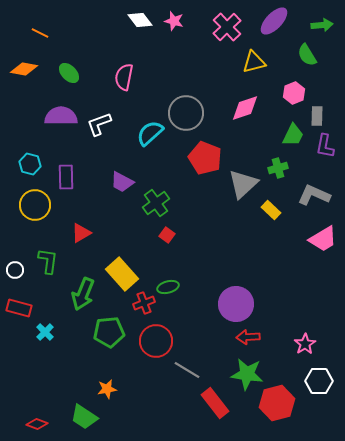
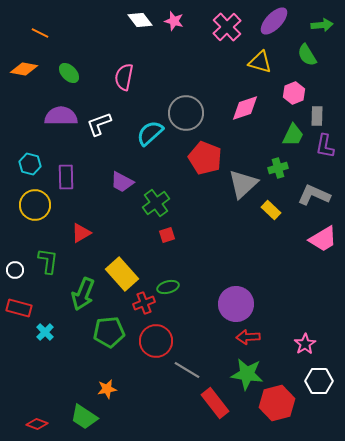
yellow triangle at (254, 62): moved 6 px right; rotated 30 degrees clockwise
red square at (167, 235): rotated 35 degrees clockwise
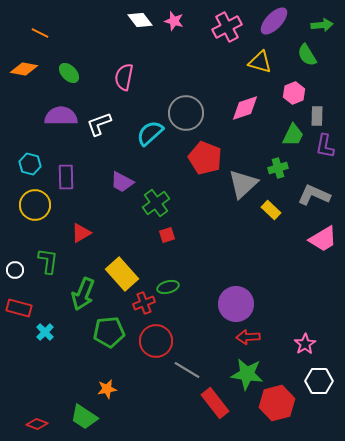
pink cross at (227, 27): rotated 16 degrees clockwise
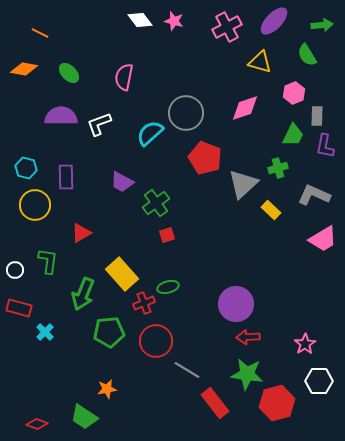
cyan hexagon at (30, 164): moved 4 px left, 4 px down
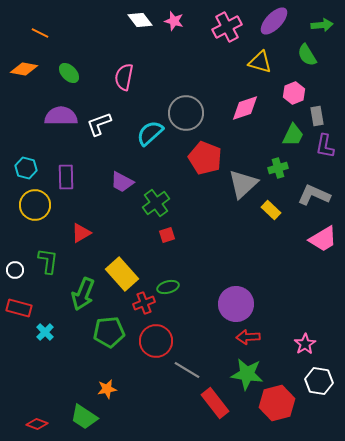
gray rectangle at (317, 116): rotated 12 degrees counterclockwise
white hexagon at (319, 381): rotated 8 degrees clockwise
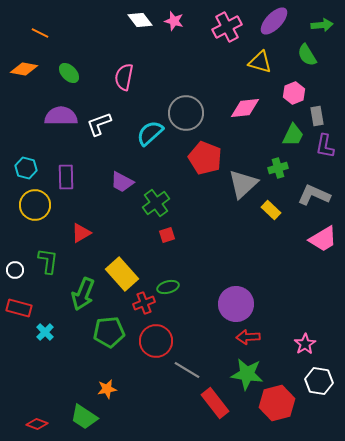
pink diamond at (245, 108): rotated 12 degrees clockwise
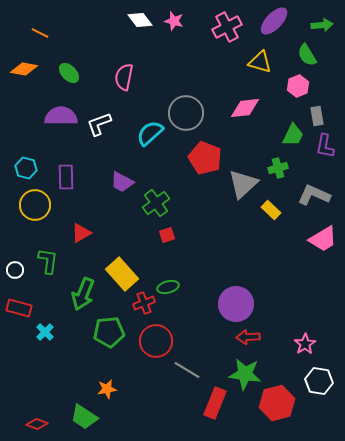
pink hexagon at (294, 93): moved 4 px right, 7 px up
green star at (247, 374): moved 2 px left
red rectangle at (215, 403): rotated 60 degrees clockwise
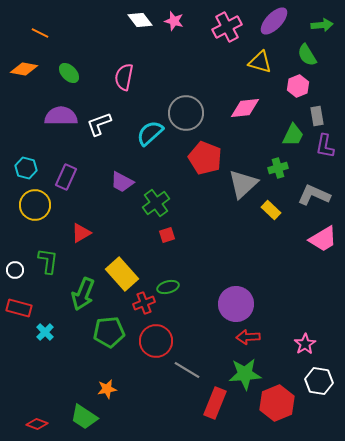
purple rectangle at (66, 177): rotated 25 degrees clockwise
green star at (245, 374): rotated 12 degrees counterclockwise
red hexagon at (277, 403): rotated 8 degrees counterclockwise
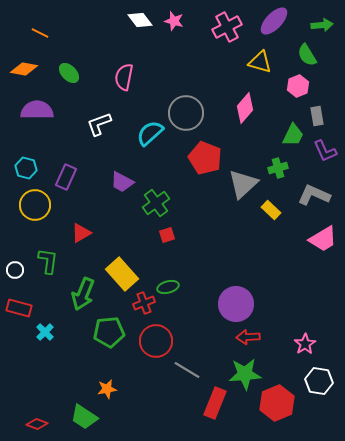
pink diamond at (245, 108): rotated 44 degrees counterclockwise
purple semicircle at (61, 116): moved 24 px left, 6 px up
purple L-shape at (325, 146): moved 5 px down; rotated 35 degrees counterclockwise
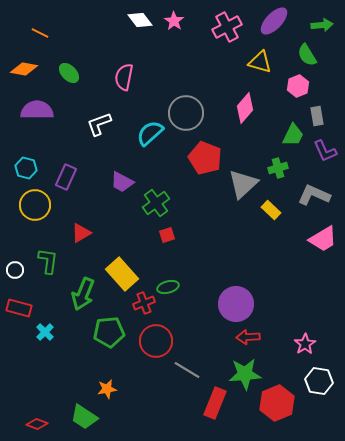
pink star at (174, 21): rotated 18 degrees clockwise
